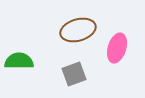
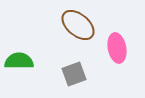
brown ellipse: moved 5 px up; rotated 56 degrees clockwise
pink ellipse: rotated 28 degrees counterclockwise
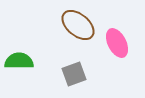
pink ellipse: moved 5 px up; rotated 16 degrees counterclockwise
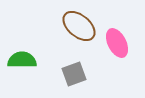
brown ellipse: moved 1 px right, 1 px down
green semicircle: moved 3 px right, 1 px up
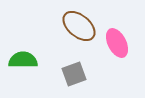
green semicircle: moved 1 px right
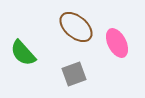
brown ellipse: moved 3 px left, 1 px down
green semicircle: moved 7 px up; rotated 132 degrees counterclockwise
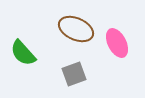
brown ellipse: moved 2 px down; rotated 16 degrees counterclockwise
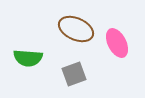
green semicircle: moved 5 px right, 5 px down; rotated 44 degrees counterclockwise
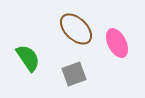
brown ellipse: rotated 20 degrees clockwise
green semicircle: rotated 128 degrees counterclockwise
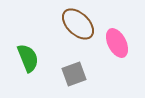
brown ellipse: moved 2 px right, 5 px up
green semicircle: rotated 12 degrees clockwise
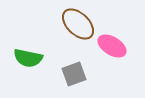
pink ellipse: moved 5 px left, 3 px down; rotated 32 degrees counterclockwise
green semicircle: rotated 124 degrees clockwise
